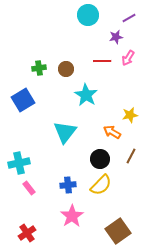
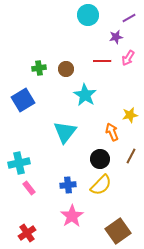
cyan star: moved 1 px left
orange arrow: rotated 36 degrees clockwise
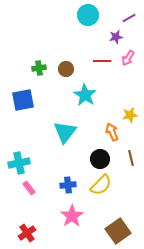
blue square: rotated 20 degrees clockwise
brown line: moved 2 px down; rotated 42 degrees counterclockwise
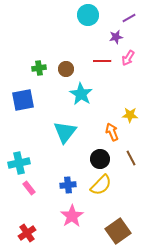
cyan star: moved 4 px left, 1 px up
yellow star: rotated 14 degrees clockwise
brown line: rotated 14 degrees counterclockwise
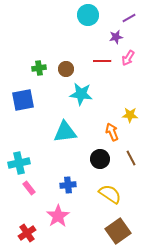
cyan star: rotated 25 degrees counterclockwise
cyan triangle: rotated 45 degrees clockwise
yellow semicircle: moved 9 px right, 9 px down; rotated 100 degrees counterclockwise
pink star: moved 14 px left
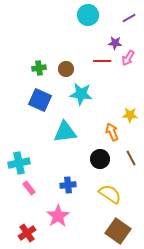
purple star: moved 1 px left, 6 px down; rotated 16 degrees clockwise
blue square: moved 17 px right; rotated 35 degrees clockwise
brown square: rotated 20 degrees counterclockwise
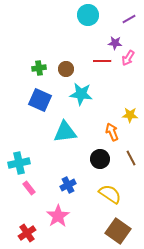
purple line: moved 1 px down
blue cross: rotated 21 degrees counterclockwise
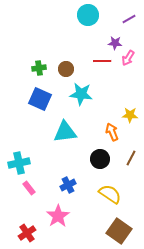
blue square: moved 1 px up
brown line: rotated 56 degrees clockwise
brown square: moved 1 px right
